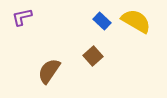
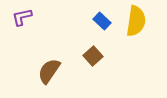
yellow semicircle: rotated 68 degrees clockwise
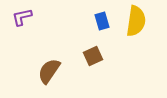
blue rectangle: rotated 30 degrees clockwise
brown square: rotated 18 degrees clockwise
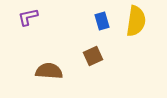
purple L-shape: moved 6 px right
brown semicircle: rotated 60 degrees clockwise
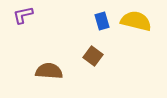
purple L-shape: moved 5 px left, 2 px up
yellow semicircle: rotated 84 degrees counterclockwise
brown square: rotated 30 degrees counterclockwise
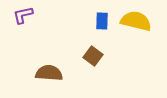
blue rectangle: rotated 18 degrees clockwise
brown semicircle: moved 2 px down
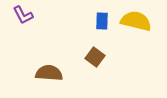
purple L-shape: rotated 105 degrees counterclockwise
brown square: moved 2 px right, 1 px down
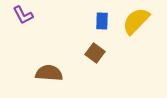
yellow semicircle: rotated 60 degrees counterclockwise
brown square: moved 4 px up
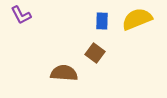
purple L-shape: moved 2 px left
yellow semicircle: moved 1 px right, 2 px up; rotated 24 degrees clockwise
brown semicircle: moved 15 px right
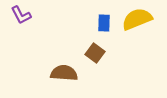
blue rectangle: moved 2 px right, 2 px down
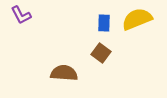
brown square: moved 6 px right
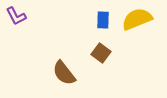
purple L-shape: moved 5 px left, 1 px down
blue rectangle: moved 1 px left, 3 px up
brown semicircle: rotated 132 degrees counterclockwise
